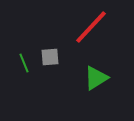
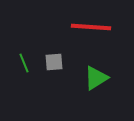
red line: rotated 51 degrees clockwise
gray square: moved 4 px right, 5 px down
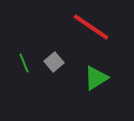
red line: rotated 30 degrees clockwise
gray square: rotated 36 degrees counterclockwise
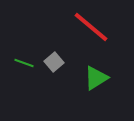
red line: rotated 6 degrees clockwise
green line: rotated 48 degrees counterclockwise
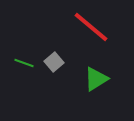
green triangle: moved 1 px down
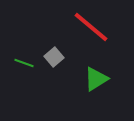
gray square: moved 5 px up
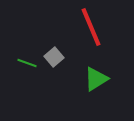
red line: rotated 27 degrees clockwise
green line: moved 3 px right
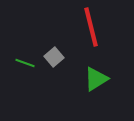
red line: rotated 9 degrees clockwise
green line: moved 2 px left
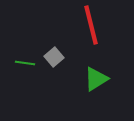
red line: moved 2 px up
green line: rotated 12 degrees counterclockwise
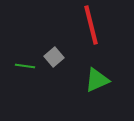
green line: moved 3 px down
green triangle: moved 1 px right, 1 px down; rotated 8 degrees clockwise
